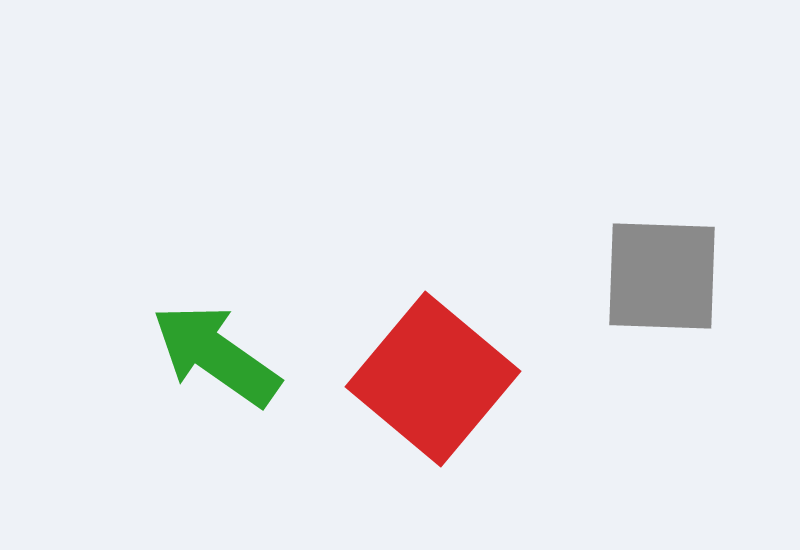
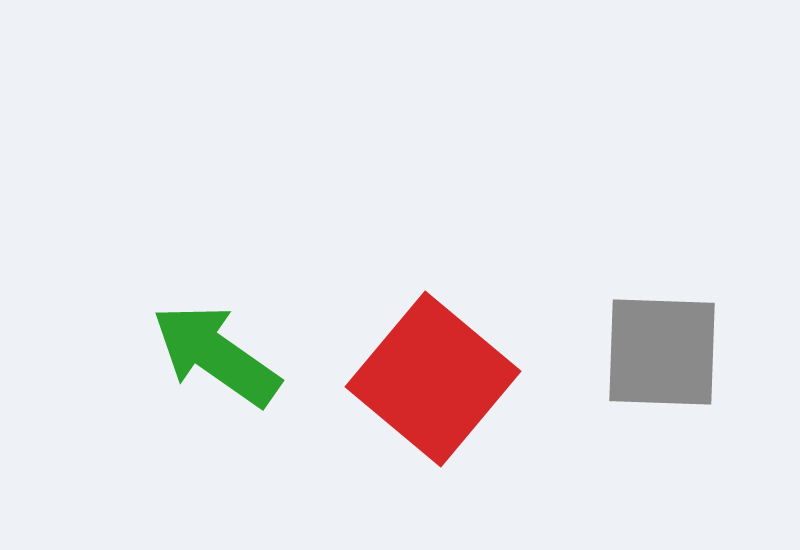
gray square: moved 76 px down
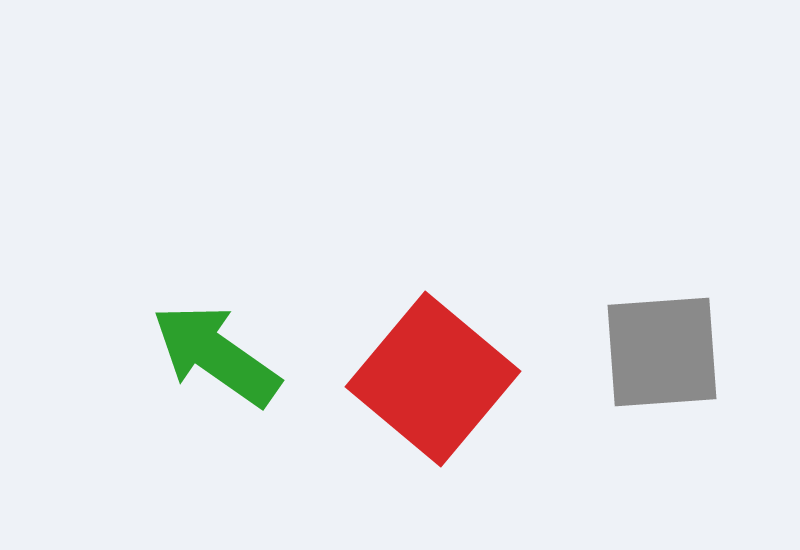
gray square: rotated 6 degrees counterclockwise
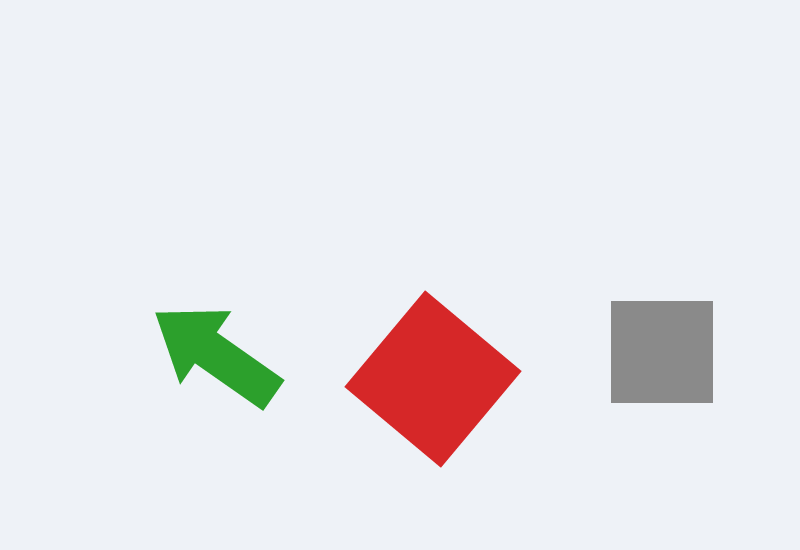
gray square: rotated 4 degrees clockwise
